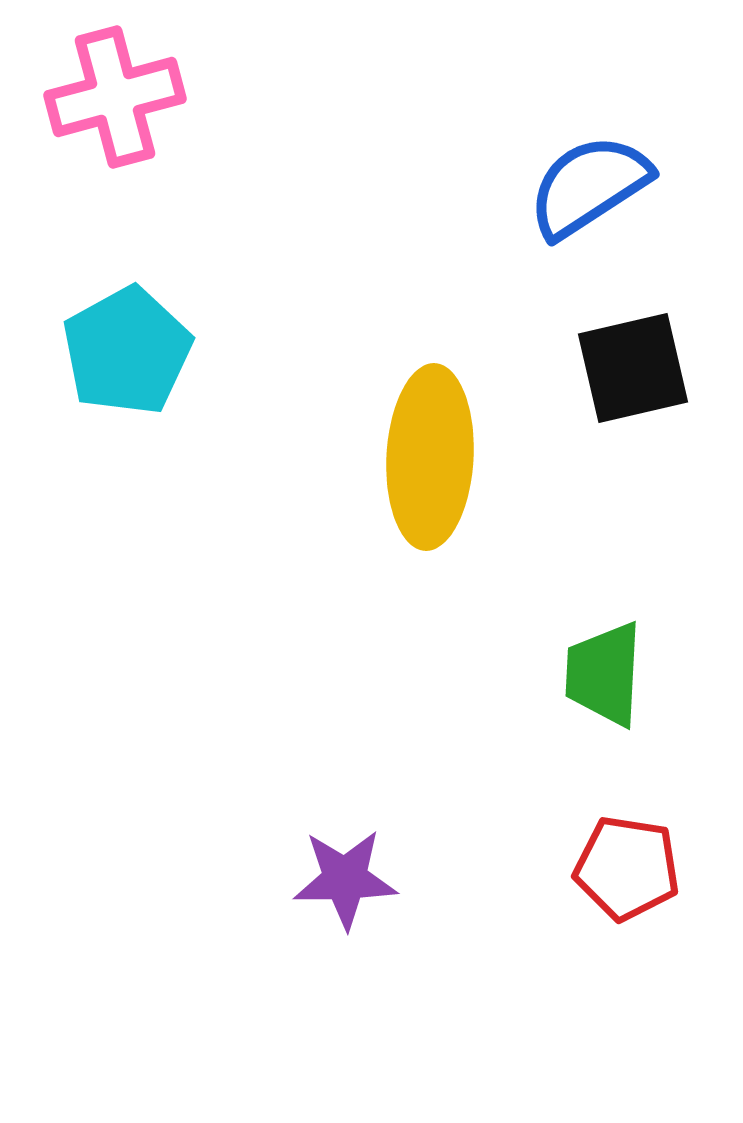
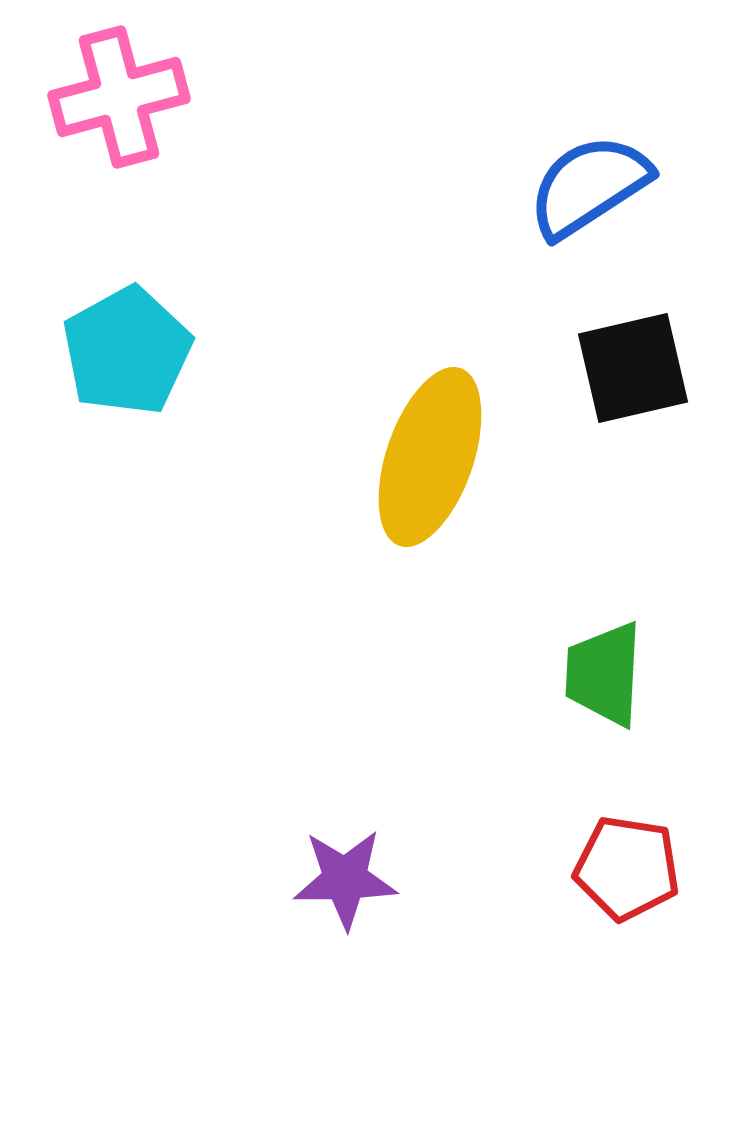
pink cross: moved 4 px right
yellow ellipse: rotated 16 degrees clockwise
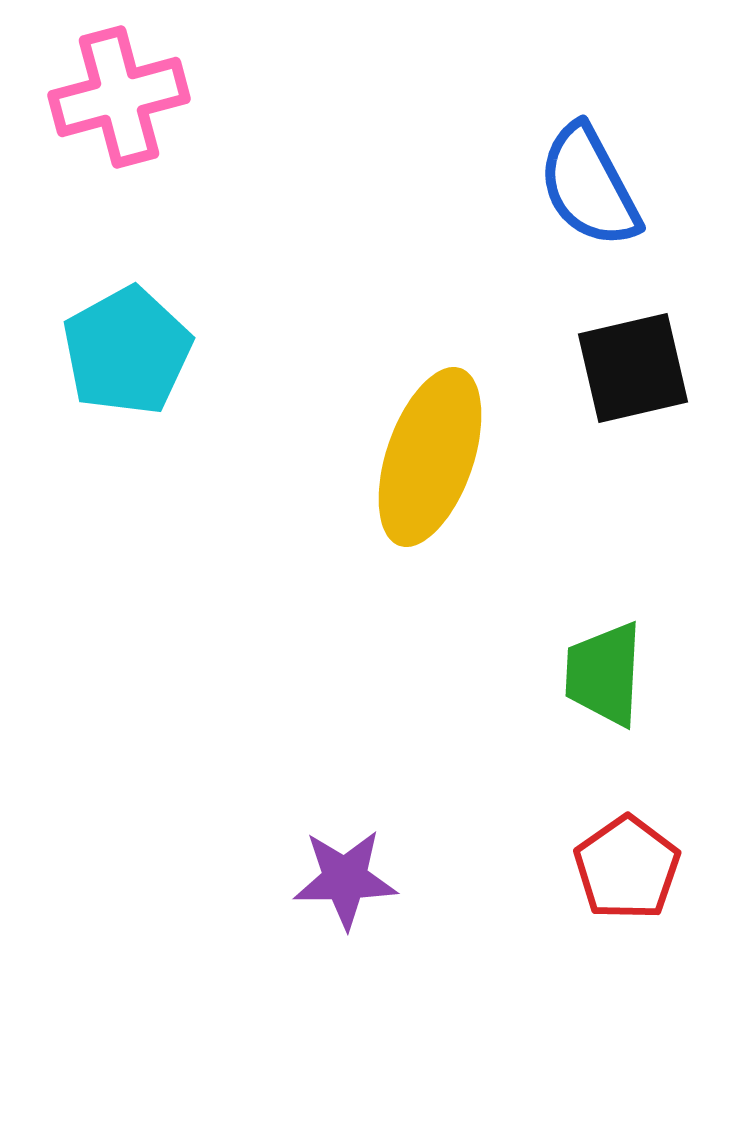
blue semicircle: rotated 85 degrees counterclockwise
red pentagon: rotated 28 degrees clockwise
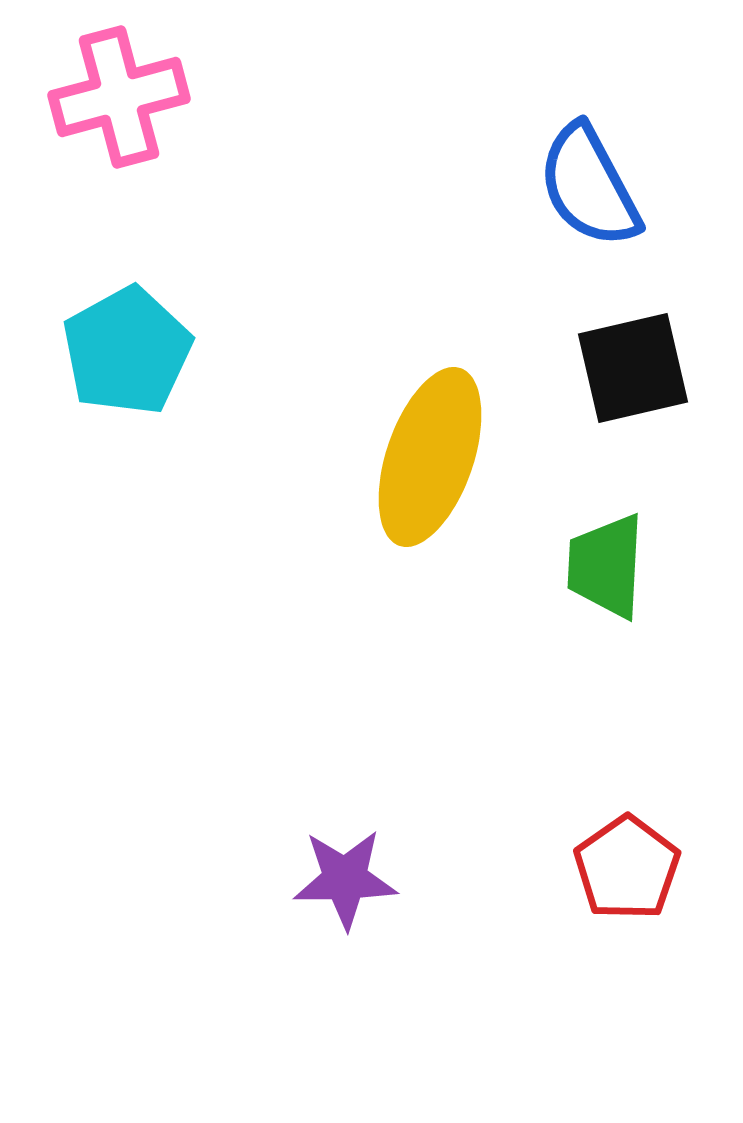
green trapezoid: moved 2 px right, 108 px up
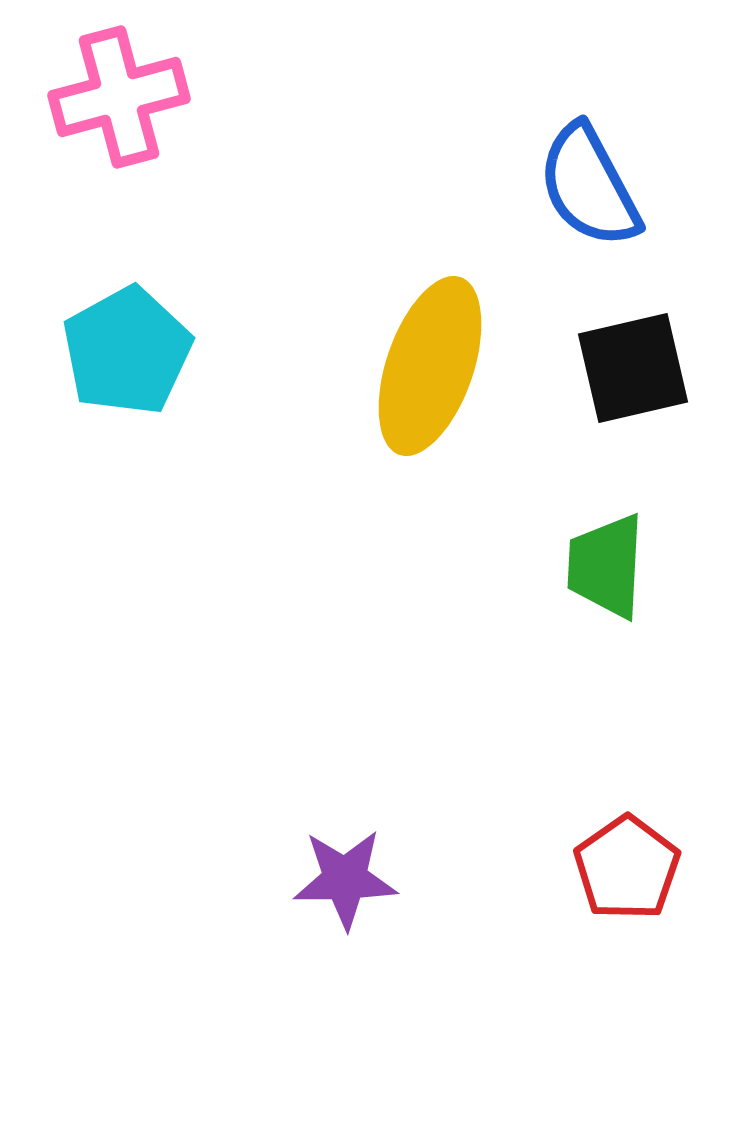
yellow ellipse: moved 91 px up
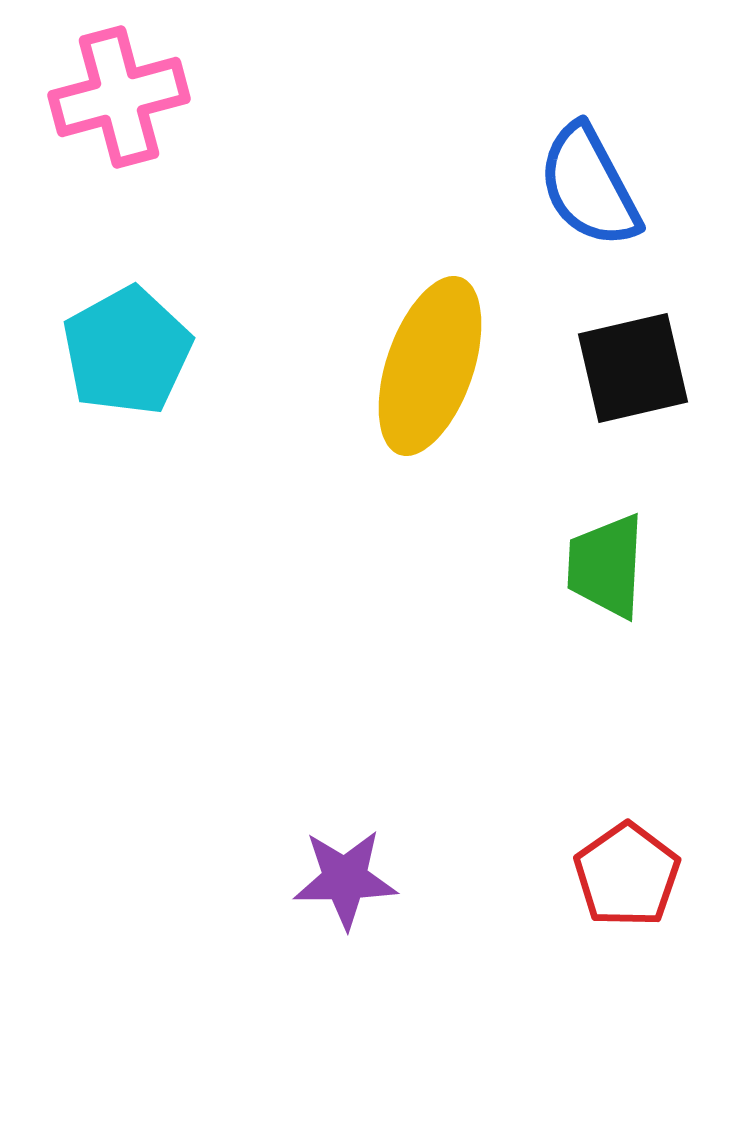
red pentagon: moved 7 px down
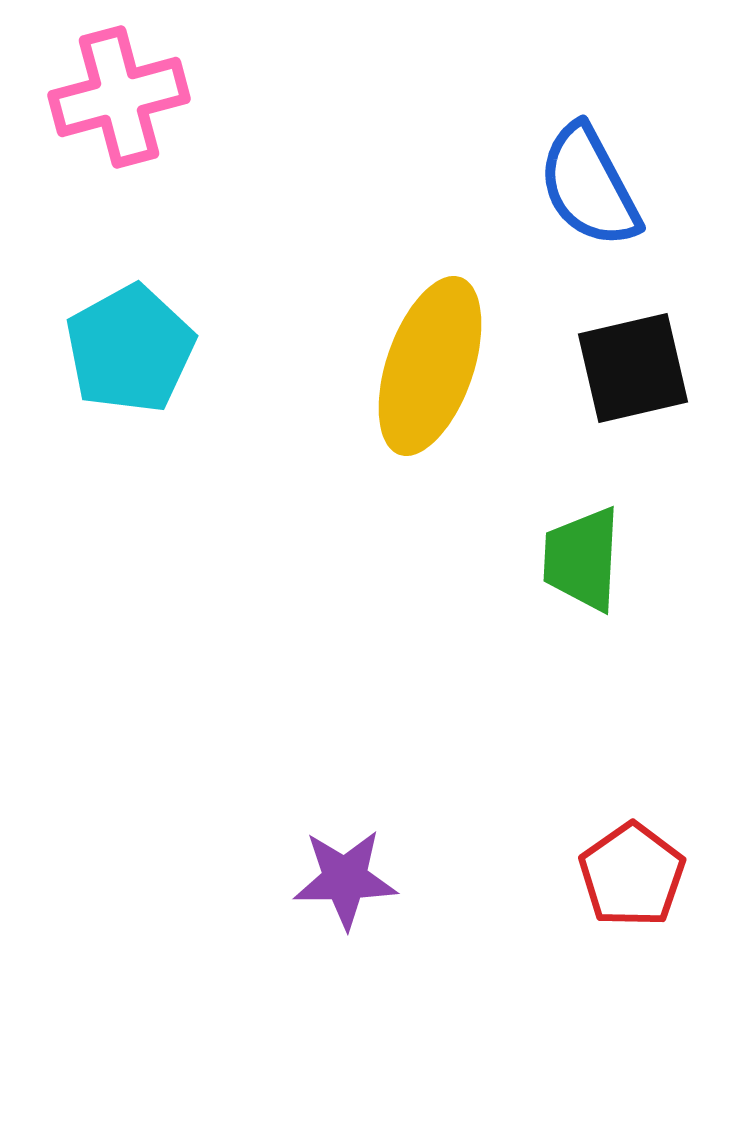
cyan pentagon: moved 3 px right, 2 px up
green trapezoid: moved 24 px left, 7 px up
red pentagon: moved 5 px right
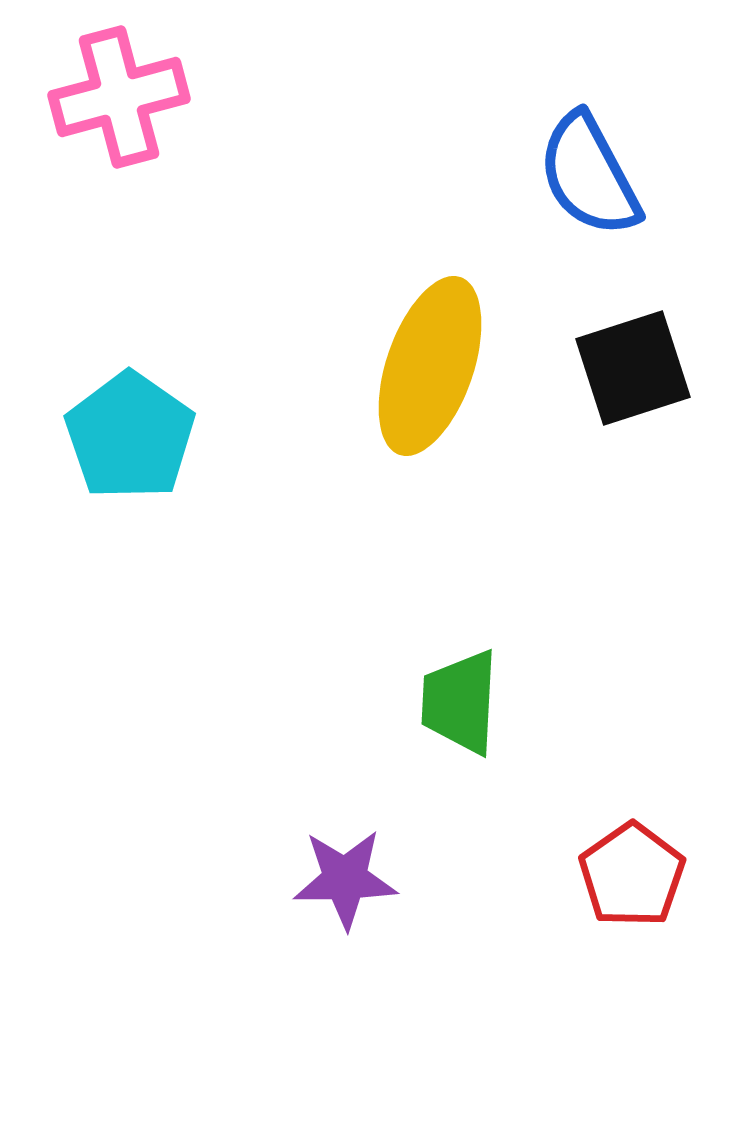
blue semicircle: moved 11 px up
cyan pentagon: moved 87 px down; rotated 8 degrees counterclockwise
black square: rotated 5 degrees counterclockwise
green trapezoid: moved 122 px left, 143 px down
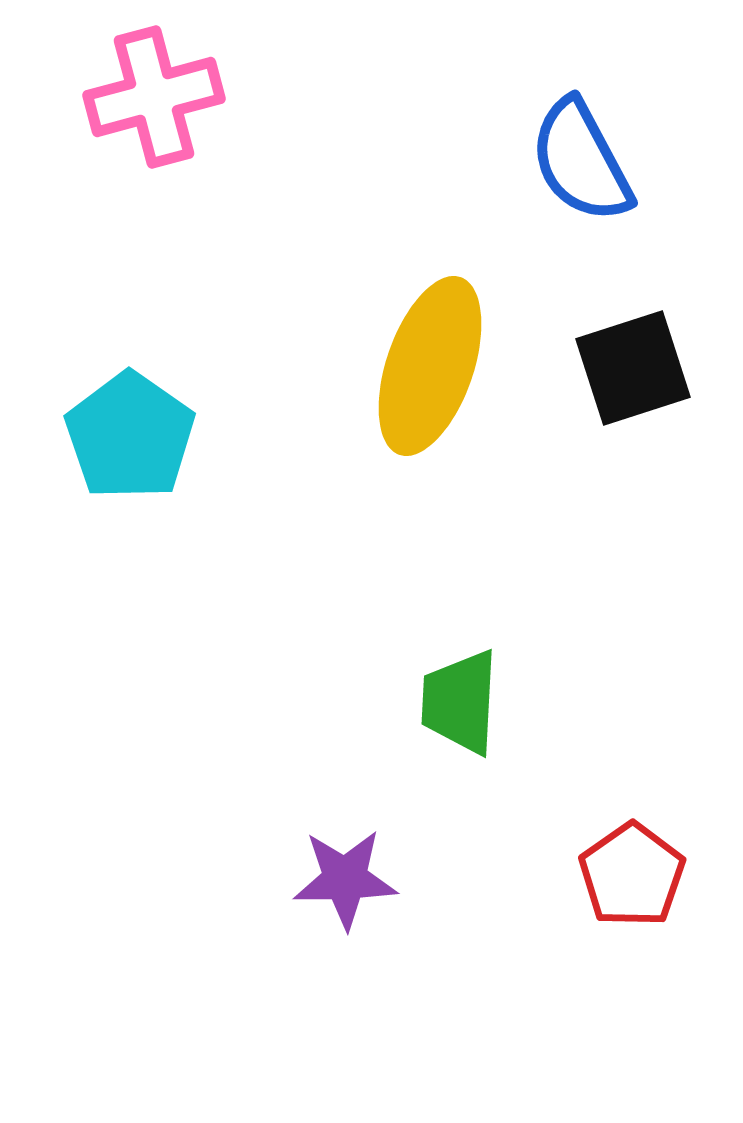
pink cross: moved 35 px right
blue semicircle: moved 8 px left, 14 px up
